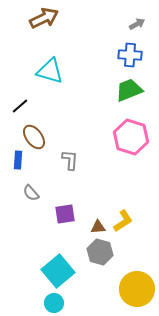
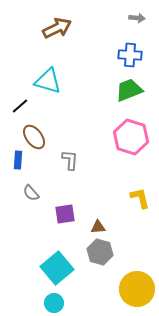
brown arrow: moved 13 px right, 10 px down
gray arrow: moved 6 px up; rotated 35 degrees clockwise
cyan triangle: moved 2 px left, 10 px down
yellow L-shape: moved 17 px right, 23 px up; rotated 70 degrees counterclockwise
cyan square: moved 1 px left, 3 px up
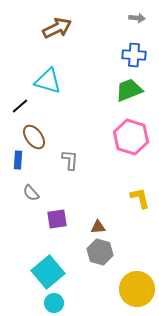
blue cross: moved 4 px right
purple square: moved 8 px left, 5 px down
cyan square: moved 9 px left, 4 px down
